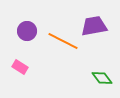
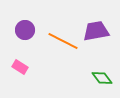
purple trapezoid: moved 2 px right, 5 px down
purple circle: moved 2 px left, 1 px up
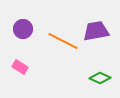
purple circle: moved 2 px left, 1 px up
green diamond: moved 2 px left; rotated 30 degrees counterclockwise
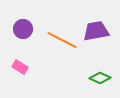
orange line: moved 1 px left, 1 px up
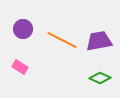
purple trapezoid: moved 3 px right, 10 px down
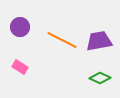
purple circle: moved 3 px left, 2 px up
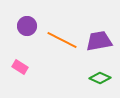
purple circle: moved 7 px right, 1 px up
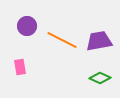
pink rectangle: rotated 49 degrees clockwise
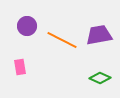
purple trapezoid: moved 6 px up
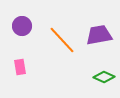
purple circle: moved 5 px left
orange line: rotated 20 degrees clockwise
green diamond: moved 4 px right, 1 px up
